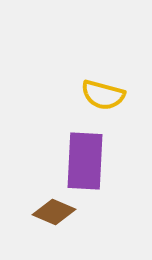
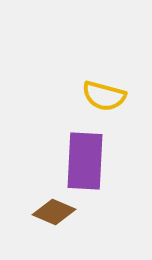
yellow semicircle: moved 1 px right, 1 px down
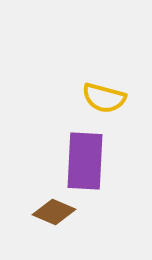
yellow semicircle: moved 2 px down
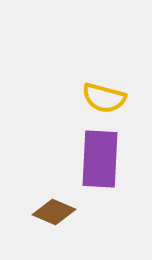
purple rectangle: moved 15 px right, 2 px up
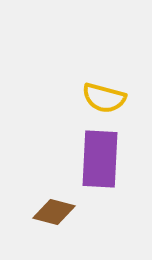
brown diamond: rotated 9 degrees counterclockwise
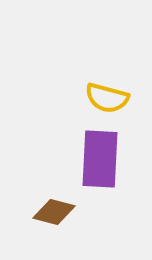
yellow semicircle: moved 3 px right
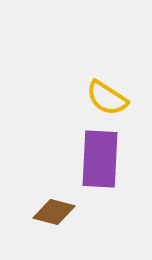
yellow semicircle: rotated 18 degrees clockwise
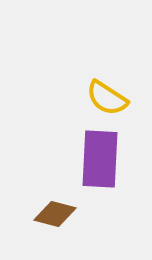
brown diamond: moved 1 px right, 2 px down
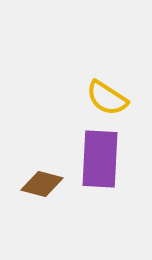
brown diamond: moved 13 px left, 30 px up
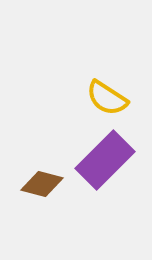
purple rectangle: moved 5 px right, 1 px down; rotated 42 degrees clockwise
